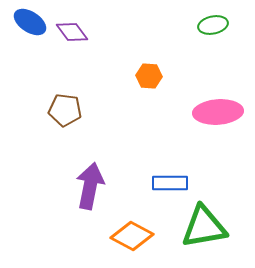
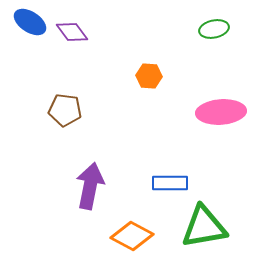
green ellipse: moved 1 px right, 4 px down
pink ellipse: moved 3 px right
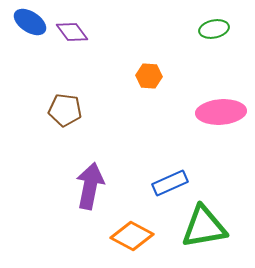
blue rectangle: rotated 24 degrees counterclockwise
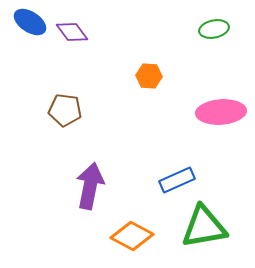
blue rectangle: moved 7 px right, 3 px up
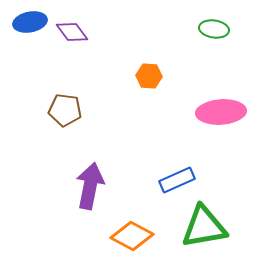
blue ellipse: rotated 44 degrees counterclockwise
green ellipse: rotated 20 degrees clockwise
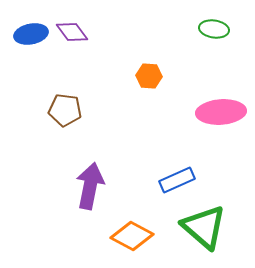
blue ellipse: moved 1 px right, 12 px down
green triangle: rotated 51 degrees clockwise
